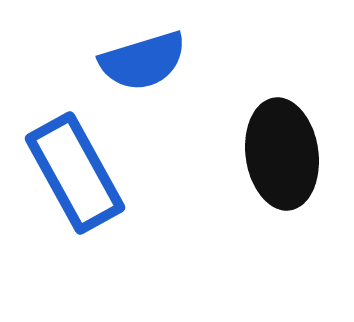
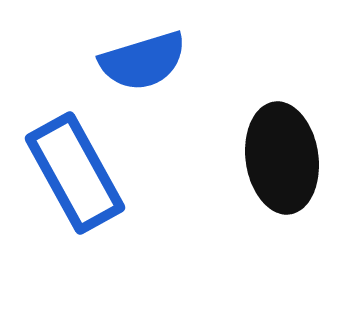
black ellipse: moved 4 px down
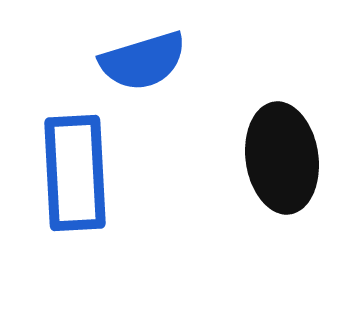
blue rectangle: rotated 26 degrees clockwise
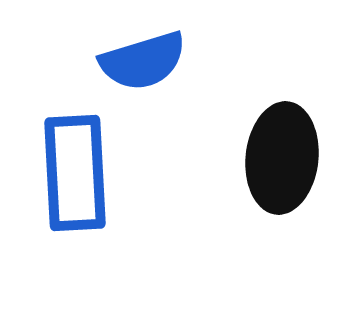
black ellipse: rotated 14 degrees clockwise
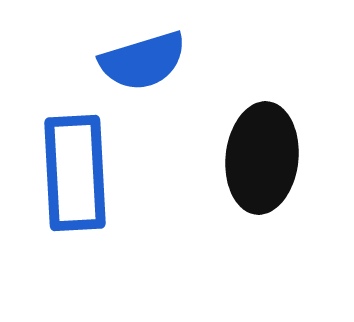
black ellipse: moved 20 px left
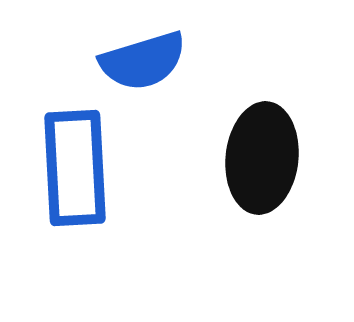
blue rectangle: moved 5 px up
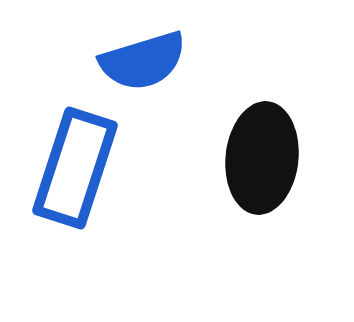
blue rectangle: rotated 21 degrees clockwise
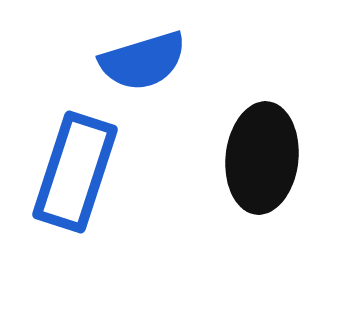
blue rectangle: moved 4 px down
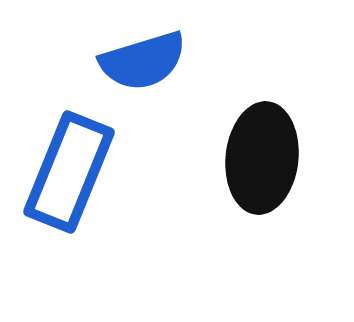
blue rectangle: moved 6 px left; rotated 4 degrees clockwise
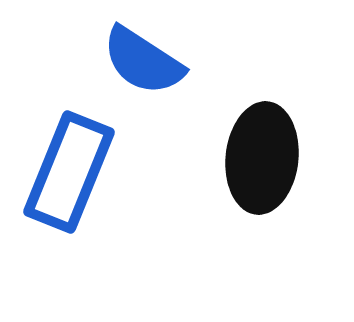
blue semicircle: rotated 50 degrees clockwise
